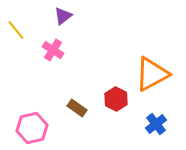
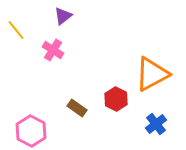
pink hexagon: moved 1 px left, 3 px down; rotated 20 degrees counterclockwise
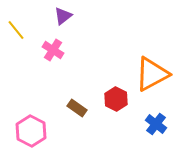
blue cross: rotated 15 degrees counterclockwise
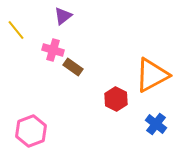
pink cross: rotated 15 degrees counterclockwise
orange triangle: moved 1 px down
brown rectangle: moved 4 px left, 41 px up
pink hexagon: rotated 12 degrees clockwise
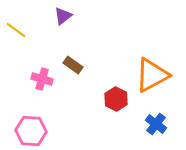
yellow line: rotated 15 degrees counterclockwise
pink cross: moved 11 px left, 29 px down
brown rectangle: moved 2 px up
pink hexagon: rotated 24 degrees clockwise
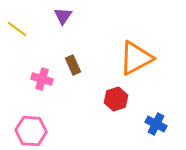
purple triangle: rotated 18 degrees counterclockwise
yellow line: moved 1 px right, 1 px up
brown rectangle: rotated 30 degrees clockwise
orange triangle: moved 16 px left, 17 px up
red hexagon: rotated 15 degrees clockwise
blue cross: rotated 10 degrees counterclockwise
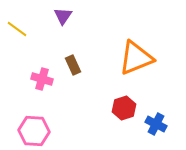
orange triangle: rotated 6 degrees clockwise
red hexagon: moved 8 px right, 9 px down
pink hexagon: moved 3 px right
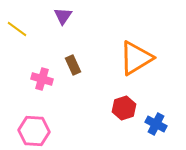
orange triangle: rotated 9 degrees counterclockwise
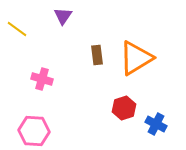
brown rectangle: moved 24 px right, 10 px up; rotated 18 degrees clockwise
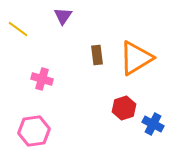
yellow line: moved 1 px right
blue cross: moved 3 px left
pink hexagon: rotated 12 degrees counterclockwise
